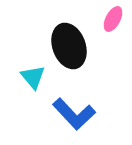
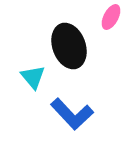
pink ellipse: moved 2 px left, 2 px up
blue L-shape: moved 2 px left
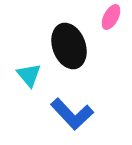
cyan triangle: moved 4 px left, 2 px up
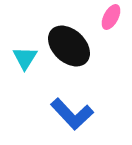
black ellipse: rotated 27 degrees counterclockwise
cyan triangle: moved 4 px left, 17 px up; rotated 12 degrees clockwise
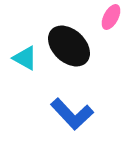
cyan triangle: rotated 32 degrees counterclockwise
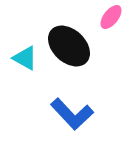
pink ellipse: rotated 10 degrees clockwise
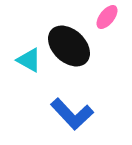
pink ellipse: moved 4 px left
cyan triangle: moved 4 px right, 2 px down
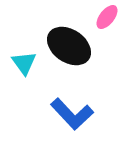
black ellipse: rotated 9 degrees counterclockwise
cyan triangle: moved 5 px left, 3 px down; rotated 24 degrees clockwise
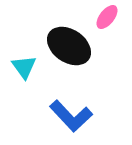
cyan triangle: moved 4 px down
blue L-shape: moved 1 px left, 2 px down
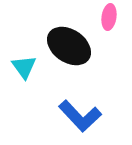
pink ellipse: moved 2 px right; rotated 30 degrees counterclockwise
blue L-shape: moved 9 px right
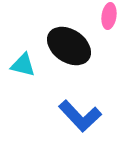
pink ellipse: moved 1 px up
cyan triangle: moved 1 px left, 2 px up; rotated 40 degrees counterclockwise
